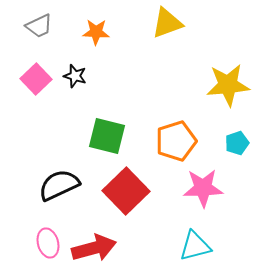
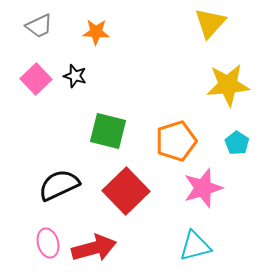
yellow triangle: moved 43 px right; rotated 28 degrees counterclockwise
green square: moved 1 px right, 5 px up
cyan pentagon: rotated 20 degrees counterclockwise
pink star: rotated 15 degrees counterclockwise
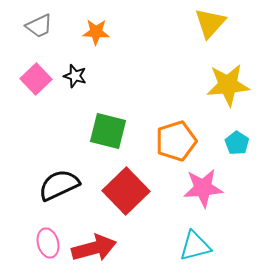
pink star: rotated 12 degrees clockwise
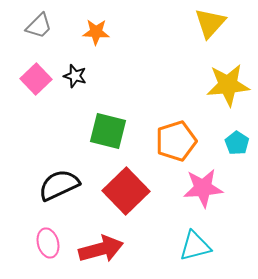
gray trapezoid: rotated 20 degrees counterclockwise
red arrow: moved 7 px right, 1 px down
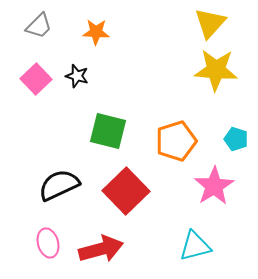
black star: moved 2 px right
yellow star: moved 12 px left, 15 px up; rotated 9 degrees clockwise
cyan pentagon: moved 1 px left, 4 px up; rotated 15 degrees counterclockwise
pink star: moved 11 px right, 2 px up; rotated 27 degrees counterclockwise
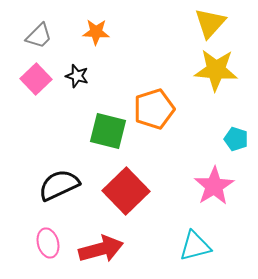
gray trapezoid: moved 10 px down
orange pentagon: moved 22 px left, 32 px up
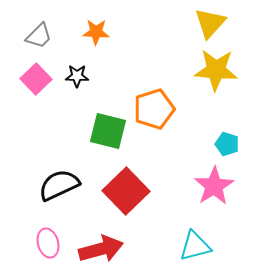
black star: rotated 15 degrees counterclockwise
cyan pentagon: moved 9 px left, 5 px down
